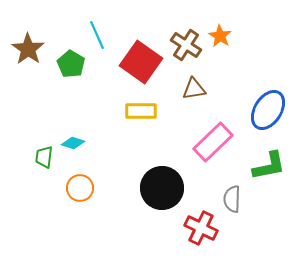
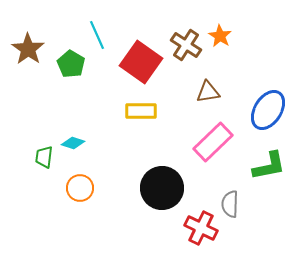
brown triangle: moved 14 px right, 3 px down
gray semicircle: moved 2 px left, 5 px down
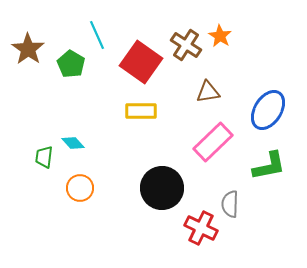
cyan diamond: rotated 30 degrees clockwise
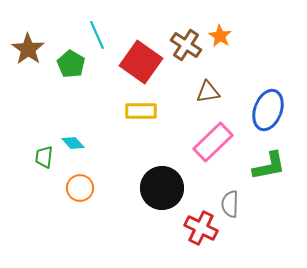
blue ellipse: rotated 12 degrees counterclockwise
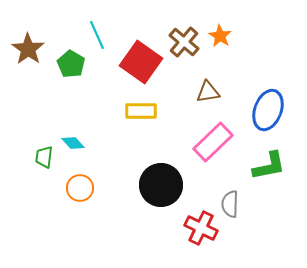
brown cross: moved 2 px left, 3 px up; rotated 8 degrees clockwise
black circle: moved 1 px left, 3 px up
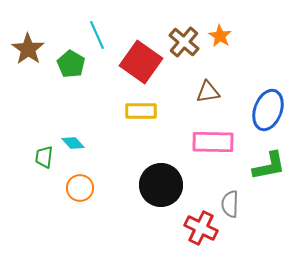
pink rectangle: rotated 45 degrees clockwise
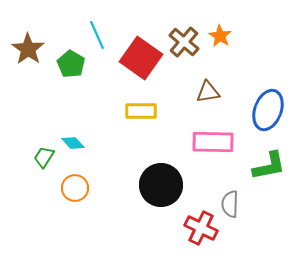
red square: moved 4 px up
green trapezoid: rotated 25 degrees clockwise
orange circle: moved 5 px left
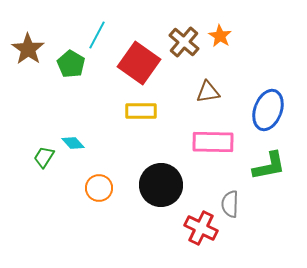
cyan line: rotated 52 degrees clockwise
red square: moved 2 px left, 5 px down
orange circle: moved 24 px right
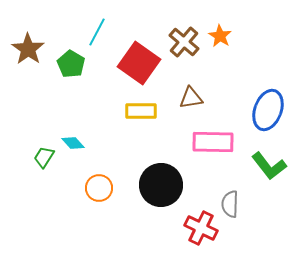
cyan line: moved 3 px up
brown triangle: moved 17 px left, 6 px down
green L-shape: rotated 63 degrees clockwise
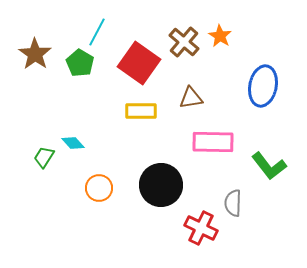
brown star: moved 7 px right, 5 px down
green pentagon: moved 9 px right, 1 px up
blue ellipse: moved 5 px left, 24 px up; rotated 9 degrees counterclockwise
gray semicircle: moved 3 px right, 1 px up
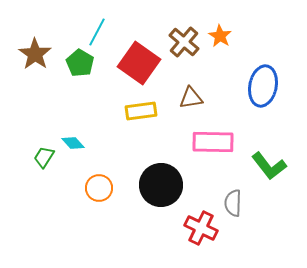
yellow rectangle: rotated 8 degrees counterclockwise
